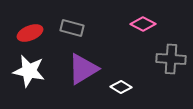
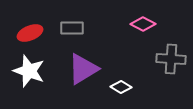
gray rectangle: rotated 15 degrees counterclockwise
white star: rotated 8 degrees clockwise
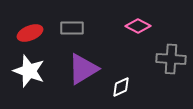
pink diamond: moved 5 px left, 2 px down
white diamond: rotated 55 degrees counterclockwise
